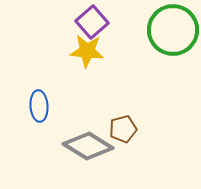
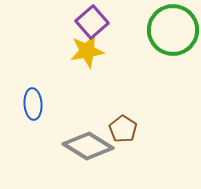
yellow star: rotated 16 degrees counterclockwise
blue ellipse: moved 6 px left, 2 px up
brown pentagon: rotated 24 degrees counterclockwise
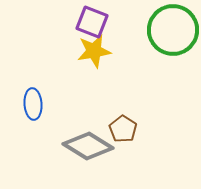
purple square: rotated 28 degrees counterclockwise
yellow star: moved 7 px right
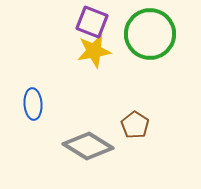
green circle: moved 23 px left, 4 px down
brown pentagon: moved 12 px right, 4 px up
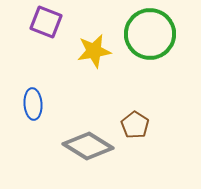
purple square: moved 46 px left
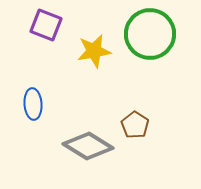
purple square: moved 3 px down
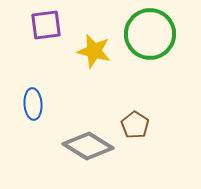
purple square: rotated 28 degrees counterclockwise
yellow star: rotated 24 degrees clockwise
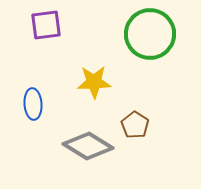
yellow star: moved 31 px down; rotated 16 degrees counterclockwise
